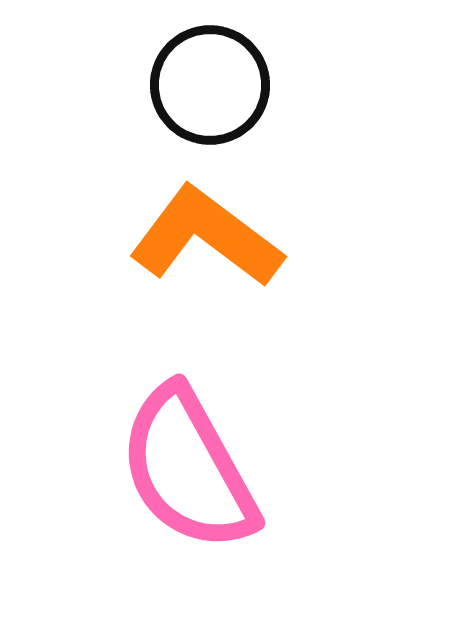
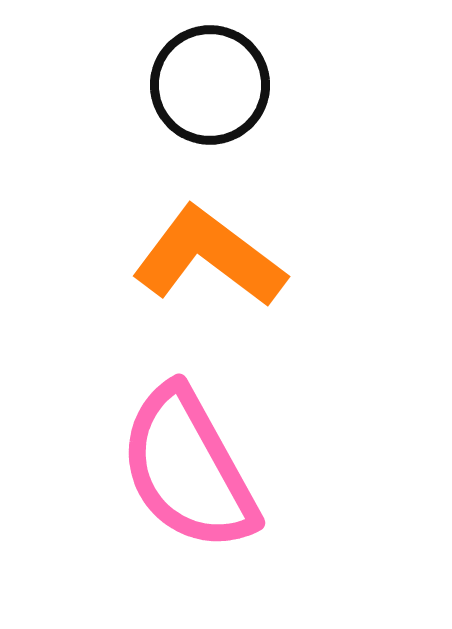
orange L-shape: moved 3 px right, 20 px down
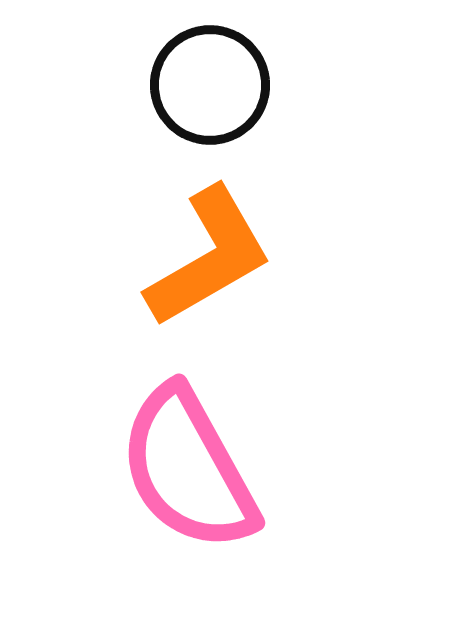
orange L-shape: rotated 113 degrees clockwise
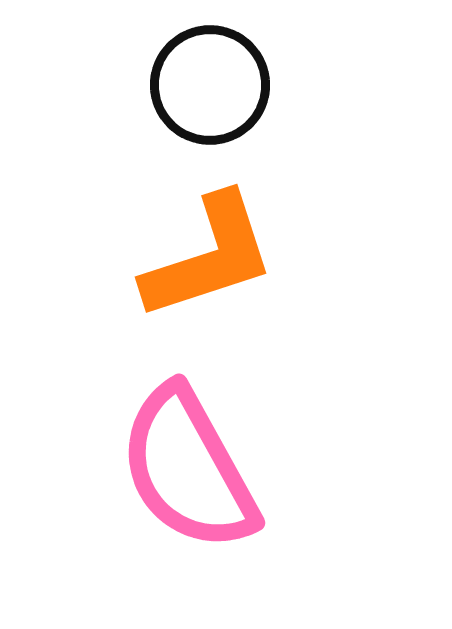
orange L-shape: rotated 12 degrees clockwise
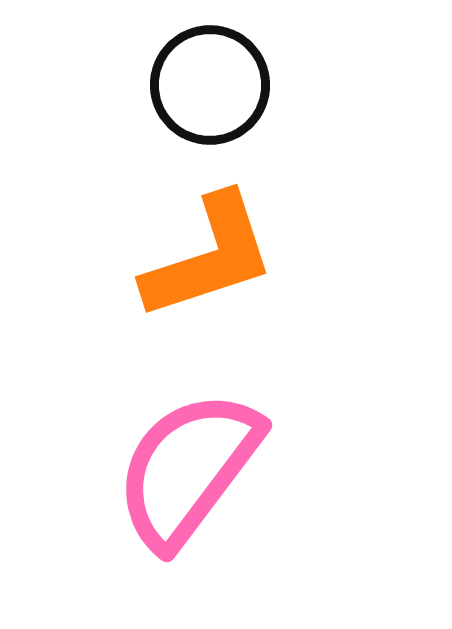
pink semicircle: rotated 66 degrees clockwise
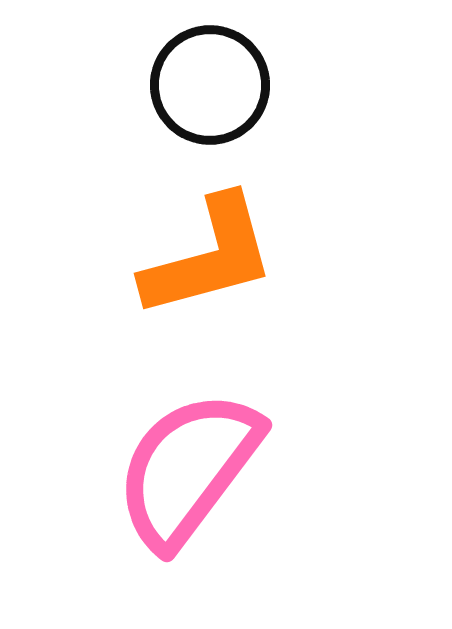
orange L-shape: rotated 3 degrees clockwise
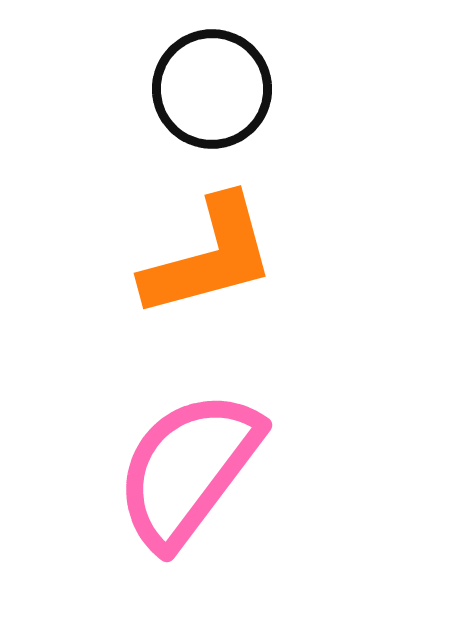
black circle: moved 2 px right, 4 px down
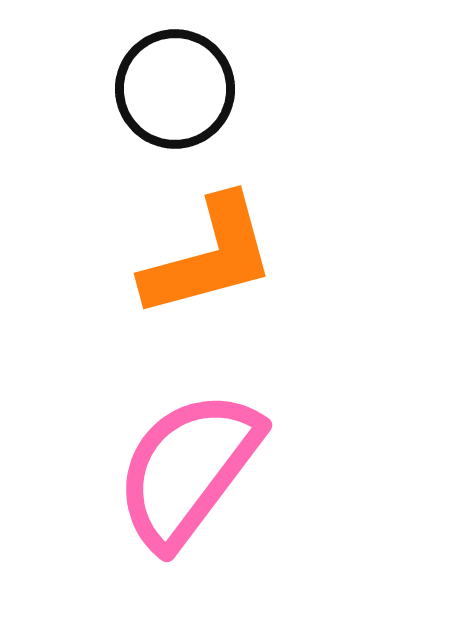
black circle: moved 37 px left
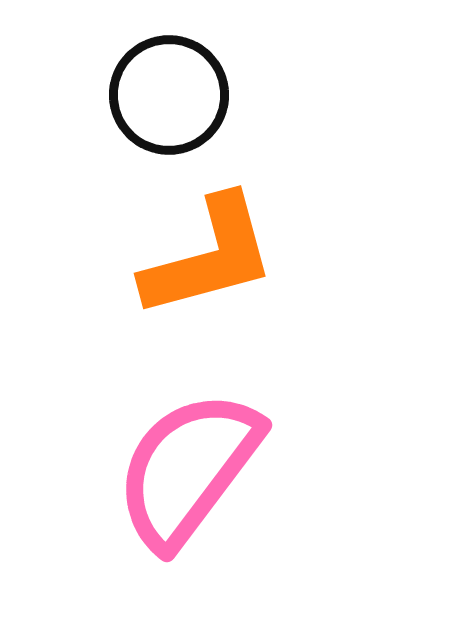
black circle: moved 6 px left, 6 px down
